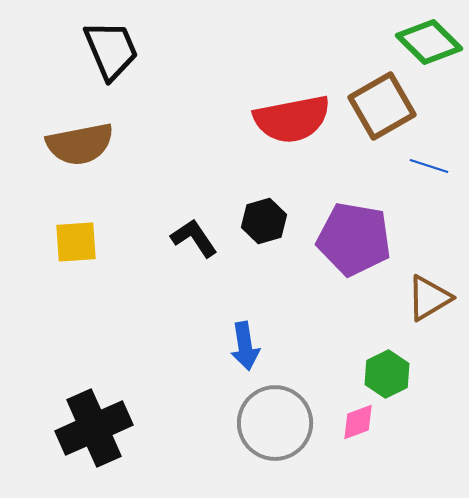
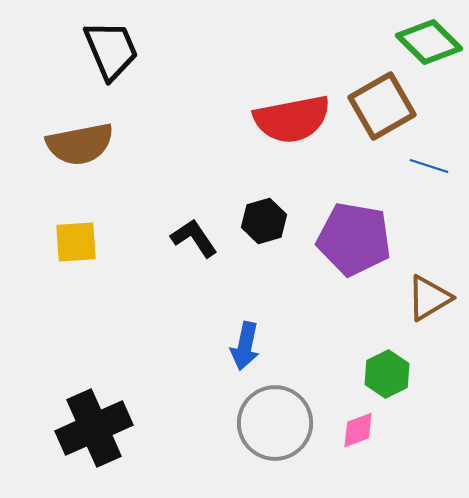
blue arrow: rotated 21 degrees clockwise
pink diamond: moved 8 px down
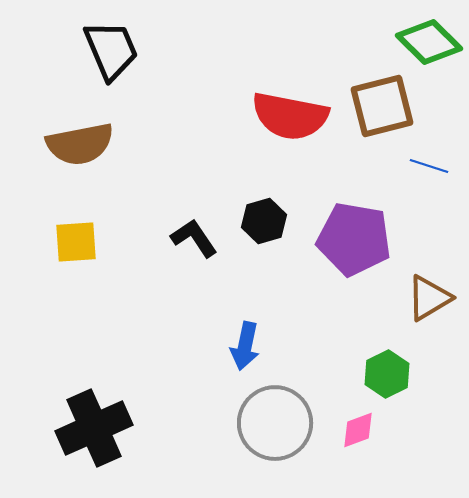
brown square: rotated 16 degrees clockwise
red semicircle: moved 2 px left, 3 px up; rotated 22 degrees clockwise
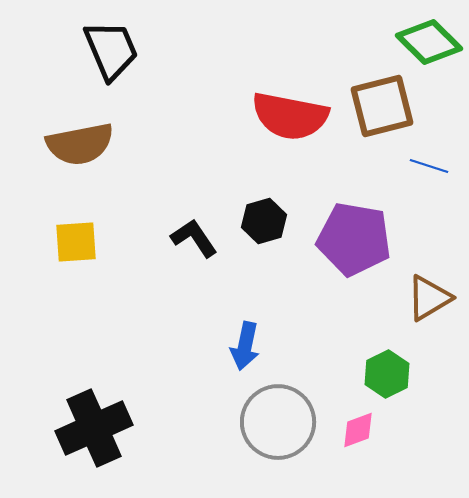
gray circle: moved 3 px right, 1 px up
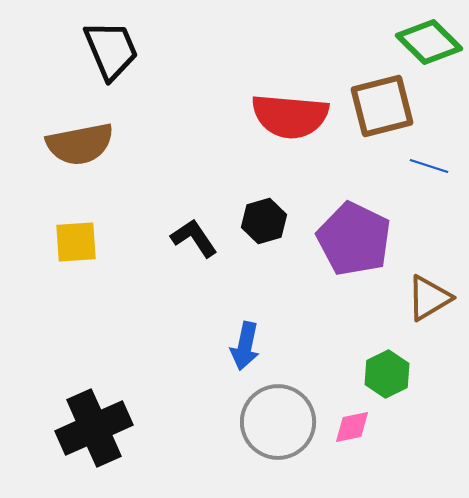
red semicircle: rotated 6 degrees counterclockwise
purple pentagon: rotated 16 degrees clockwise
pink diamond: moved 6 px left, 3 px up; rotated 9 degrees clockwise
